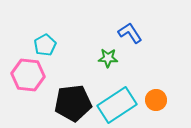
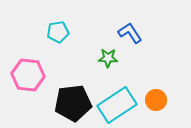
cyan pentagon: moved 13 px right, 13 px up; rotated 20 degrees clockwise
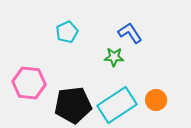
cyan pentagon: moved 9 px right; rotated 15 degrees counterclockwise
green star: moved 6 px right, 1 px up
pink hexagon: moved 1 px right, 8 px down
black pentagon: moved 2 px down
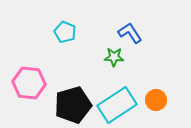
cyan pentagon: moved 2 px left; rotated 25 degrees counterclockwise
black pentagon: rotated 9 degrees counterclockwise
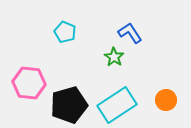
green star: rotated 30 degrees clockwise
orange circle: moved 10 px right
black pentagon: moved 4 px left
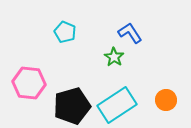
black pentagon: moved 3 px right, 1 px down
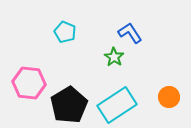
orange circle: moved 3 px right, 3 px up
black pentagon: moved 3 px left, 1 px up; rotated 15 degrees counterclockwise
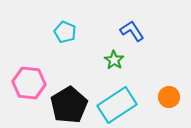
blue L-shape: moved 2 px right, 2 px up
green star: moved 3 px down
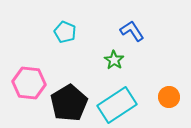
black pentagon: moved 2 px up
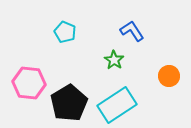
orange circle: moved 21 px up
